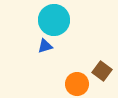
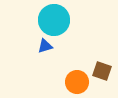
brown square: rotated 18 degrees counterclockwise
orange circle: moved 2 px up
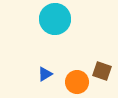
cyan circle: moved 1 px right, 1 px up
blue triangle: moved 28 px down; rotated 14 degrees counterclockwise
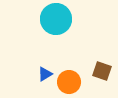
cyan circle: moved 1 px right
orange circle: moved 8 px left
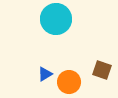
brown square: moved 1 px up
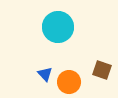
cyan circle: moved 2 px right, 8 px down
blue triangle: rotated 42 degrees counterclockwise
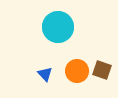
orange circle: moved 8 px right, 11 px up
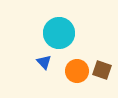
cyan circle: moved 1 px right, 6 px down
blue triangle: moved 1 px left, 12 px up
